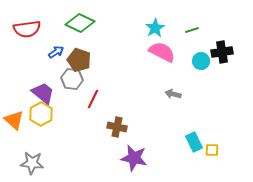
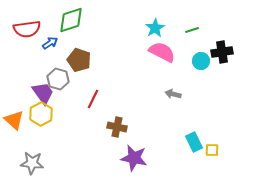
green diamond: moved 9 px left, 3 px up; rotated 44 degrees counterclockwise
blue arrow: moved 6 px left, 9 px up
gray hexagon: moved 14 px left; rotated 10 degrees clockwise
purple trapezoid: rotated 15 degrees clockwise
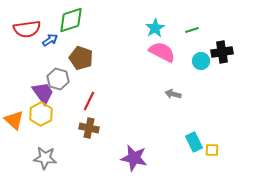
blue arrow: moved 3 px up
brown pentagon: moved 2 px right, 2 px up
red line: moved 4 px left, 2 px down
brown cross: moved 28 px left, 1 px down
gray star: moved 13 px right, 5 px up
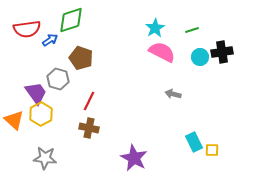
cyan circle: moved 1 px left, 4 px up
purple trapezoid: moved 7 px left
purple star: rotated 16 degrees clockwise
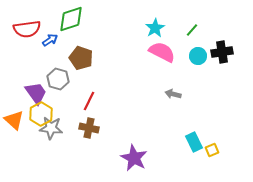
green diamond: moved 1 px up
green line: rotated 32 degrees counterclockwise
cyan circle: moved 2 px left, 1 px up
yellow square: rotated 24 degrees counterclockwise
gray star: moved 6 px right, 30 px up
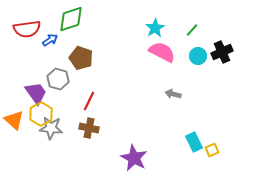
black cross: rotated 15 degrees counterclockwise
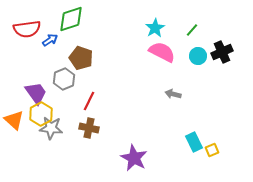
gray hexagon: moved 6 px right; rotated 20 degrees clockwise
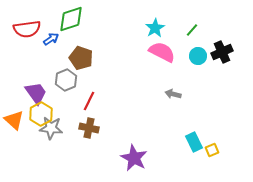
blue arrow: moved 1 px right, 1 px up
gray hexagon: moved 2 px right, 1 px down
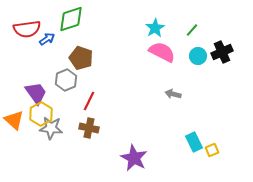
blue arrow: moved 4 px left
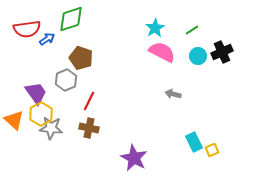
green line: rotated 16 degrees clockwise
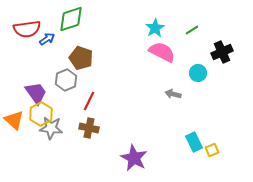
cyan circle: moved 17 px down
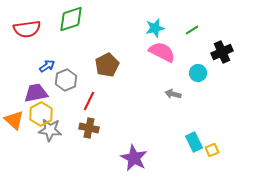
cyan star: rotated 18 degrees clockwise
blue arrow: moved 27 px down
brown pentagon: moved 26 px right, 7 px down; rotated 25 degrees clockwise
purple trapezoid: rotated 65 degrees counterclockwise
gray star: moved 1 px left, 2 px down
